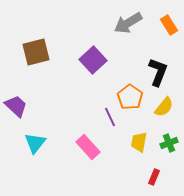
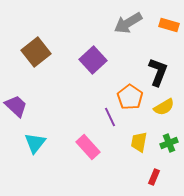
orange rectangle: rotated 42 degrees counterclockwise
brown square: rotated 24 degrees counterclockwise
yellow semicircle: rotated 20 degrees clockwise
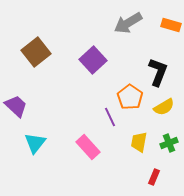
orange rectangle: moved 2 px right
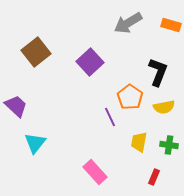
purple square: moved 3 px left, 2 px down
yellow semicircle: rotated 20 degrees clockwise
green cross: moved 2 px down; rotated 30 degrees clockwise
pink rectangle: moved 7 px right, 25 px down
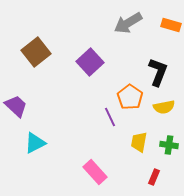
cyan triangle: rotated 25 degrees clockwise
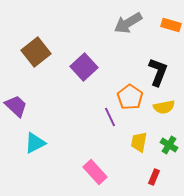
purple square: moved 6 px left, 5 px down
green cross: rotated 24 degrees clockwise
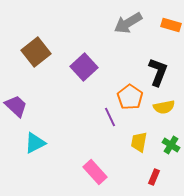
green cross: moved 2 px right
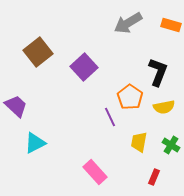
brown square: moved 2 px right
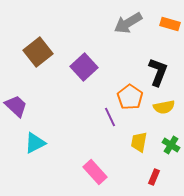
orange rectangle: moved 1 px left, 1 px up
